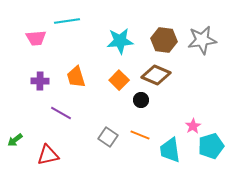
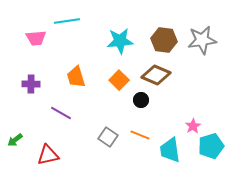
purple cross: moved 9 px left, 3 px down
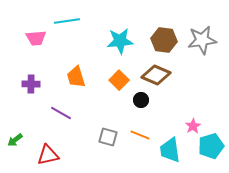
gray square: rotated 18 degrees counterclockwise
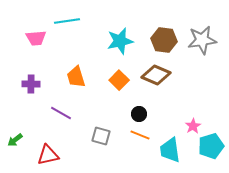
cyan star: rotated 8 degrees counterclockwise
black circle: moved 2 px left, 14 px down
gray square: moved 7 px left, 1 px up
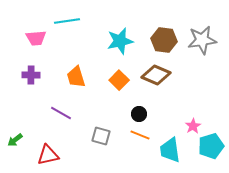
purple cross: moved 9 px up
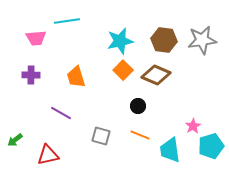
orange square: moved 4 px right, 10 px up
black circle: moved 1 px left, 8 px up
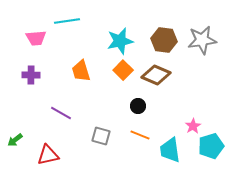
orange trapezoid: moved 5 px right, 6 px up
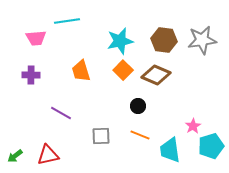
gray square: rotated 18 degrees counterclockwise
green arrow: moved 16 px down
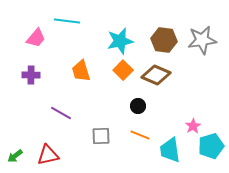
cyan line: rotated 15 degrees clockwise
pink trapezoid: rotated 45 degrees counterclockwise
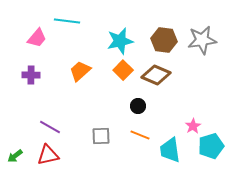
pink trapezoid: moved 1 px right
orange trapezoid: moved 1 px left; rotated 65 degrees clockwise
purple line: moved 11 px left, 14 px down
